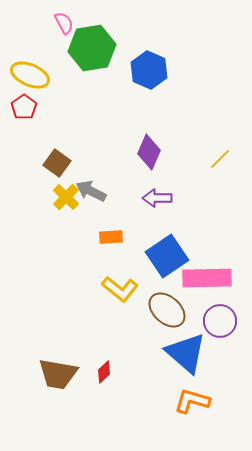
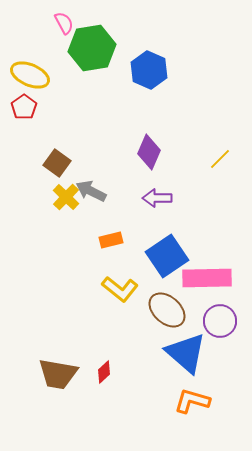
orange rectangle: moved 3 px down; rotated 10 degrees counterclockwise
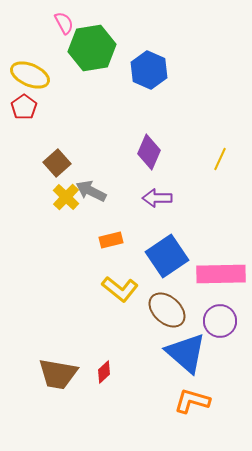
yellow line: rotated 20 degrees counterclockwise
brown square: rotated 12 degrees clockwise
pink rectangle: moved 14 px right, 4 px up
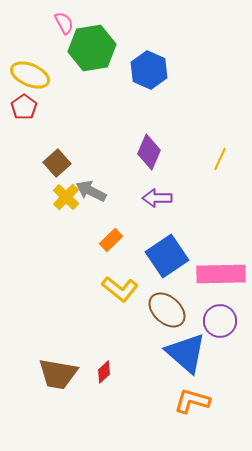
orange rectangle: rotated 30 degrees counterclockwise
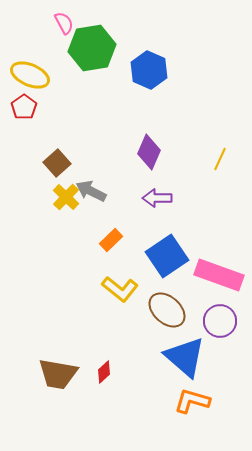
pink rectangle: moved 2 px left, 1 px down; rotated 21 degrees clockwise
blue triangle: moved 1 px left, 4 px down
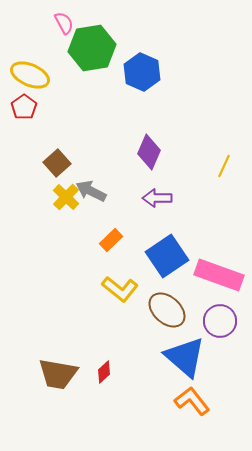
blue hexagon: moved 7 px left, 2 px down
yellow line: moved 4 px right, 7 px down
orange L-shape: rotated 36 degrees clockwise
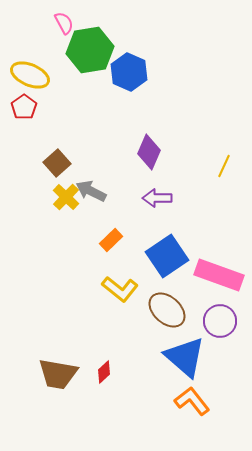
green hexagon: moved 2 px left, 2 px down
blue hexagon: moved 13 px left
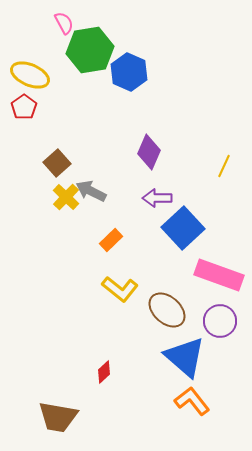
blue square: moved 16 px right, 28 px up; rotated 9 degrees counterclockwise
brown trapezoid: moved 43 px down
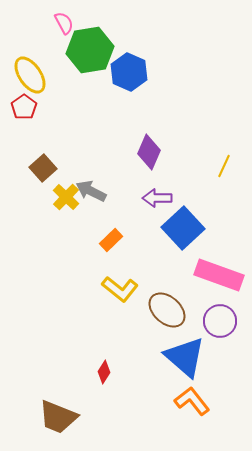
yellow ellipse: rotated 33 degrees clockwise
brown square: moved 14 px left, 5 px down
red diamond: rotated 15 degrees counterclockwise
brown trapezoid: rotated 12 degrees clockwise
